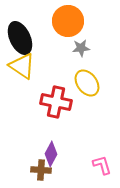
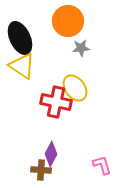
yellow ellipse: moved 12 px left, 5 px down
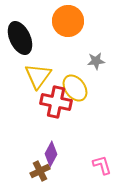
gray star: moved 15 px right, 13 px down
yellow triangle: moved 16 px right, 10 px down; rotated 32 degrees clockwise
brown cross: moved 1 px left, 1 px down; rotated 30 degrees counterclockwise
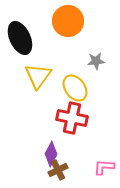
red cross: moved 16 px right, 16 px down
pink L-shape: moved 2 px right, 2 px down; rotated 70 degrees counterclockwise
brown cross: moved 18 px right, 1 px up
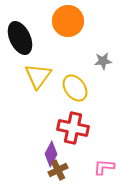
gray star: moved 7 px right
red cross: moved 1 px right, 10 px down
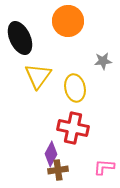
yellow ellipse: rotated 24 degrees clockwise
brown cross: rotated 18 degrees clockwise
